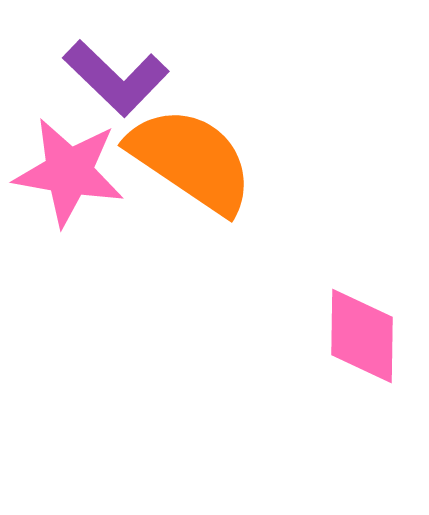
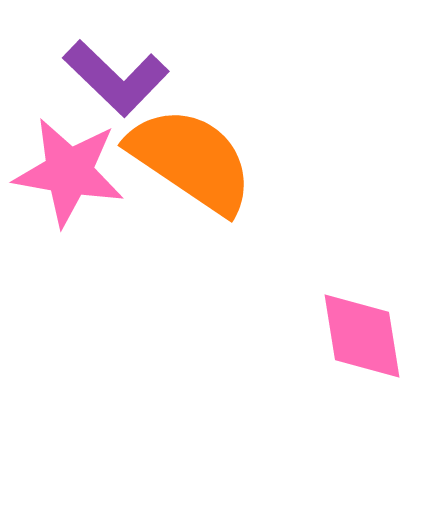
pink diamond: rotated 10 degrees counterclockwise
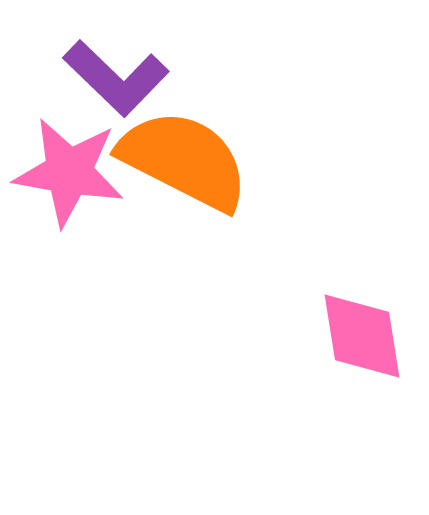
orange semicircle: moved 7 px left; rotated 7 degrees counterclockwise
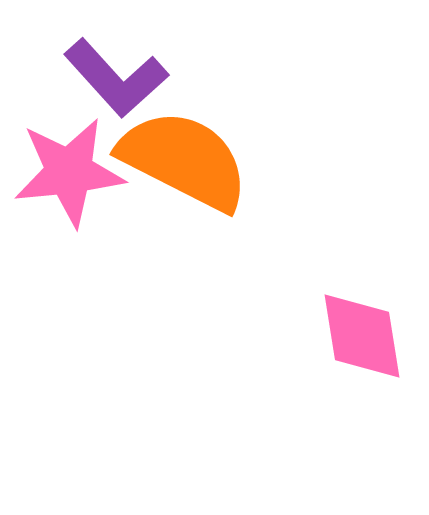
purple L-shape: rotated 4 degrees clockwise
pink star: rotated 16 degrees counterclockwise
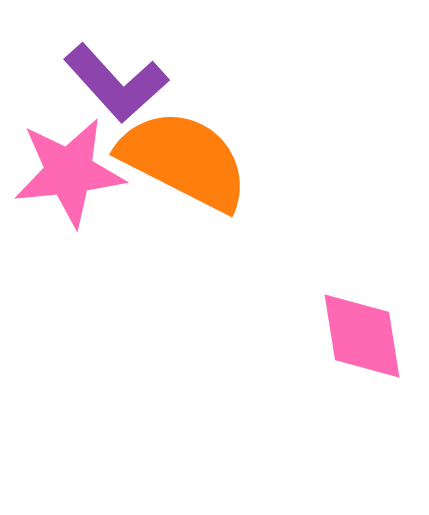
purple L-shape: moved 5 px down
